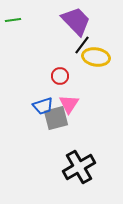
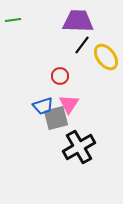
purple trapezoid: moved 2 px right; rotated 44 degrees counterclockwise
yellow ellipse: moved 10 px right; rotated 44 degrees clockwise
black cross: moved 20 px up
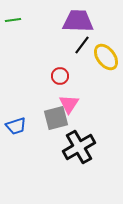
blue trapezoid: moved 27 px left, 20 px down
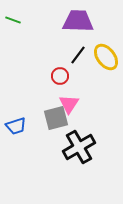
green line: rotated 28 degrees clockwise
black line: moved 4 px left, 10 px down
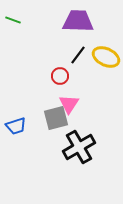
yellow ellipse: rotated 28 degrees counterclockwise
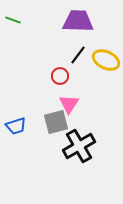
yellow ellipse: moved 3 px down
gray square: moved 4 px down
black cross: moved 1 px up
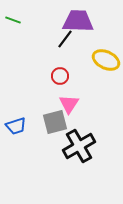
black line: moved 13 px left, 16 px up
gray square: moved 1 px left
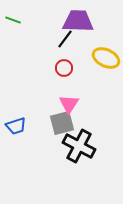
yellow ellipse: moved 2 px up
red circle: moved 4 px right, 8 px up
gray square: moved 7 px right, 1 px down
black cross: rotated 32 degrees counterclockwise
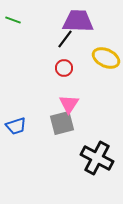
black cross: moved 18 px right, 12 px down
